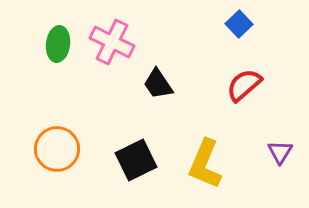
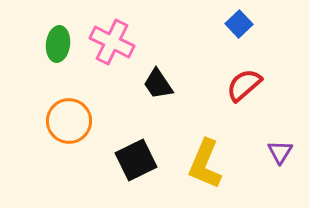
orange circle: moved 12 px right, 28 px up
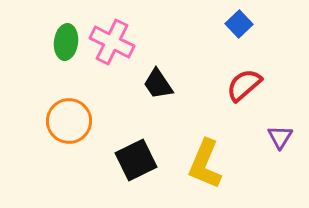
green ellipse: moved 8 px right, 2 px up
purple triangle: moved 15 px up
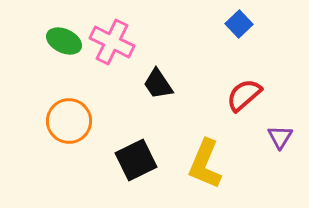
green ellipse: moved 2 px left, 1 px up; rotated 72 degrees counterclockwise
red semicircle: moved 10 px down
